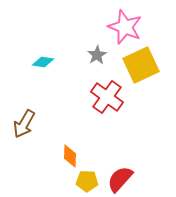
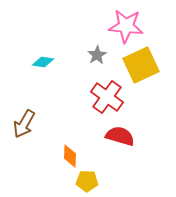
pink star: moved 1 px right, 1 px up; rotated 16 degrees counterclockwise
red semicircle: moved 43 px up; rotated 64 degrees clockwise
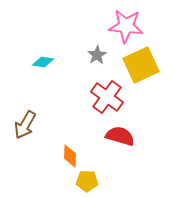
brown arrow: moved 1 px right, 1 px down
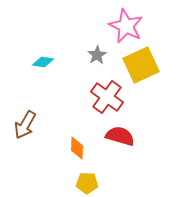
pink star: rotated 20 degrees clockwise
orange diamond: moved 7 px right, 8 px up
yellow pentagon: moved 2 px down
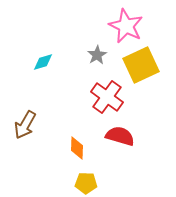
cyan diamond: rotated 25 degrees counterclockwise
yellow pentagon: moved 1 px left
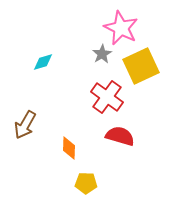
pink star: moved 5 px left, 2 px down
gray star: moved 5 px right, 1 px up
yellow square: moved 1 px down
orange diamond: moved 8 px left
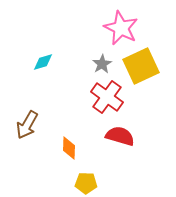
gray star: moved 10 px down
brown arrow: moved 2 px right
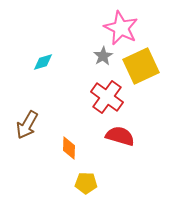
gray star: moved 1 px right, 8 px up
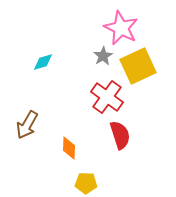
yellow square: moved 3 px left
red semicircle: moved 1 px up; rotated 56 degrees clockwise
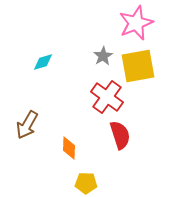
pink star: moved 15 px right, 5 px up; rotated 24 degrees clockwise
yellow square: rotated 15 degrees clockwise
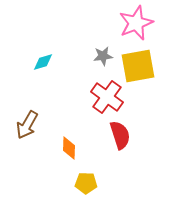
gray star: rotated 24 degrees clockwise
